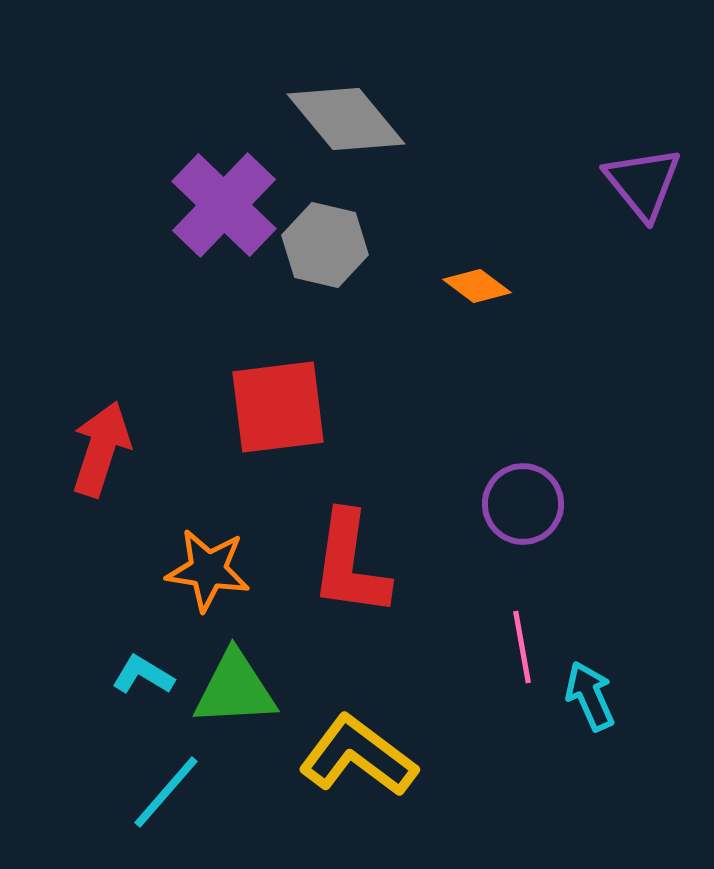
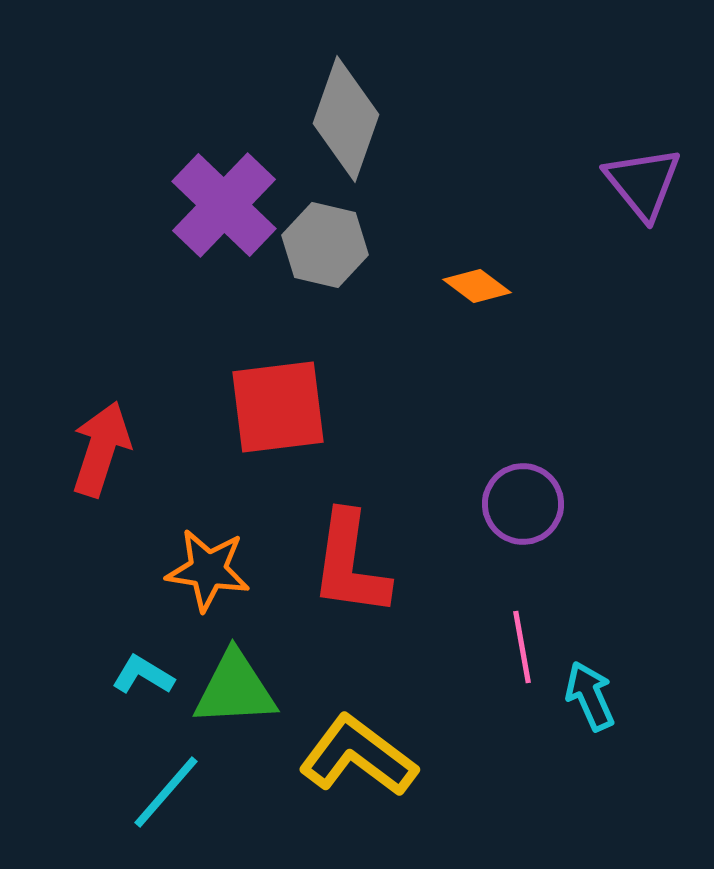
gray diamond: rotated 59 degrees clockwise
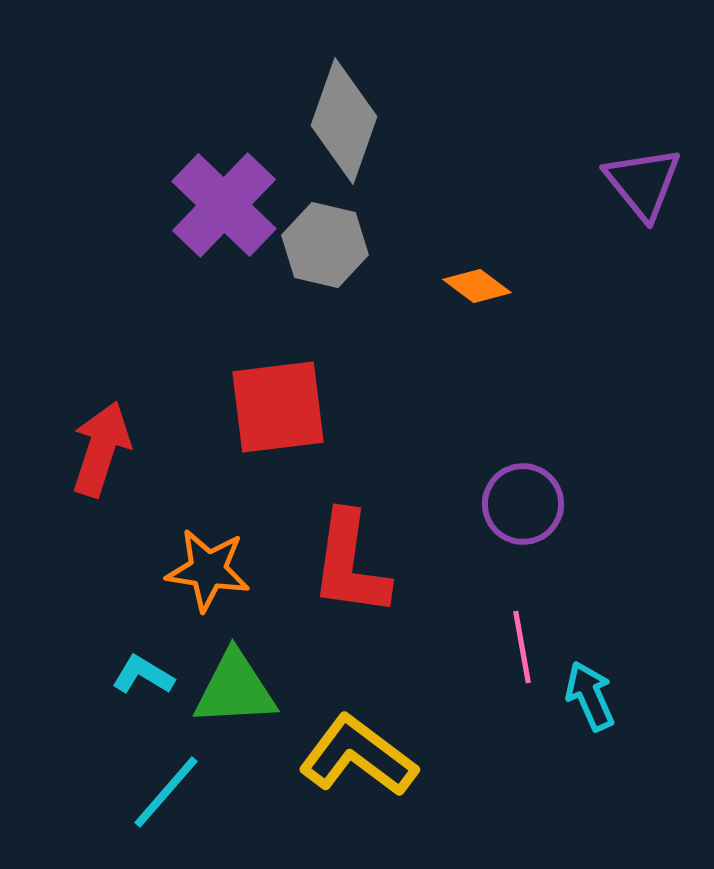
gray diamond: moved 2 px left, 2 px down
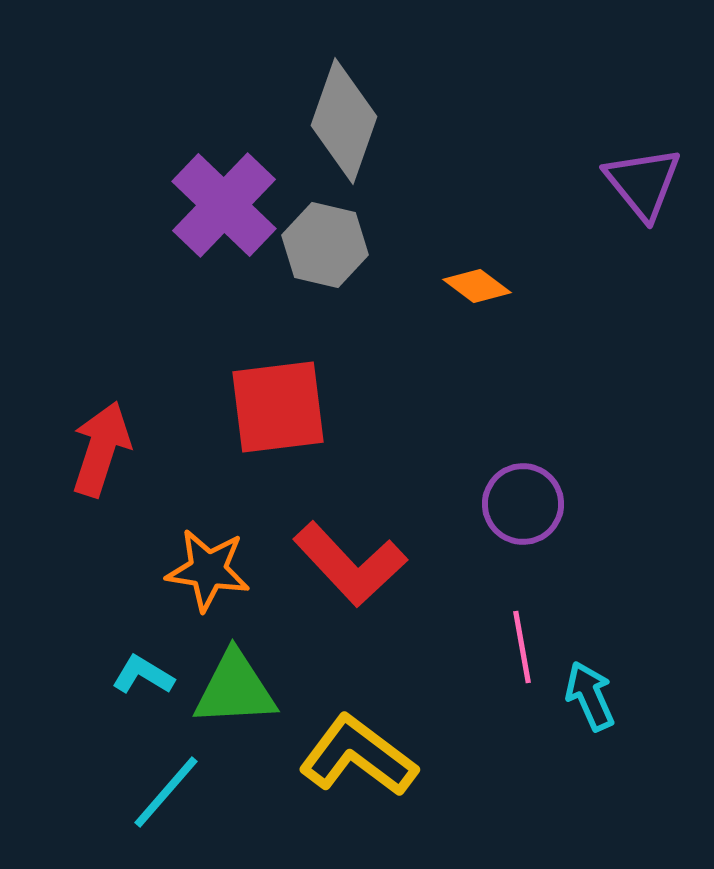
red L-shape: rotated 51 degrees counterclockwise
